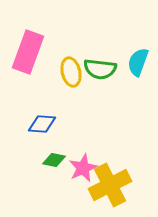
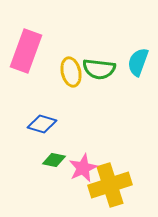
pink rectangle: moved 2 px left, 1 px up
green semicircle: moved 1 px left
blue diamond: rotated 12 degrees clockwise
yellow cross: rotated 9 degrees clockwise
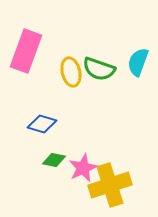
green semicircle: rotated 12 degrees clockwise
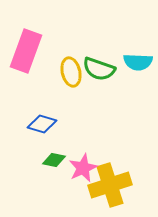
cyan semicircle: rotated 108 degrees counterclockwise
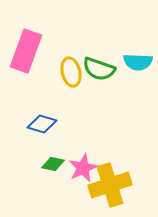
green diamond: moved 1 px left, 4 px down
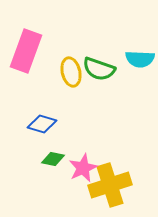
cyan semicircle: moved 2 px right, 3 px up
green diamond: moved 5 px up
